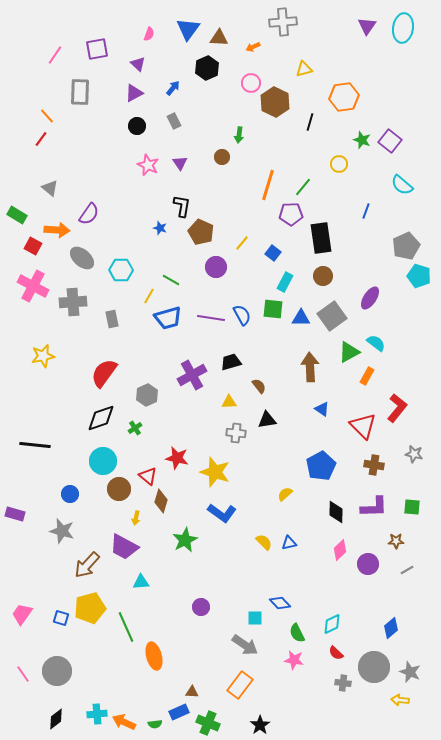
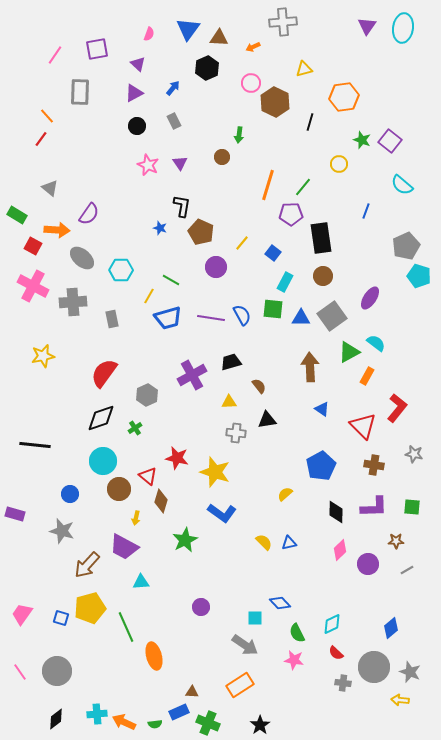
pink line at (23, 674): moved 3 px left, 2 px up
orange rectangle at (240, 685): rotated 20 degrees clockwise
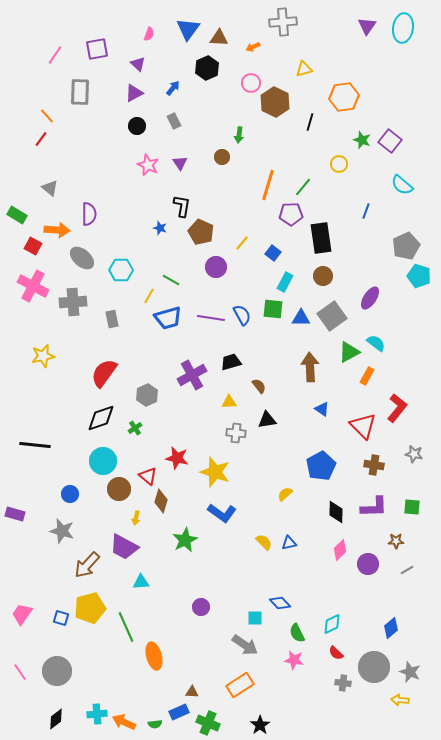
purple semicircle at (89, 214): rotated 35 degrees counterclockwise
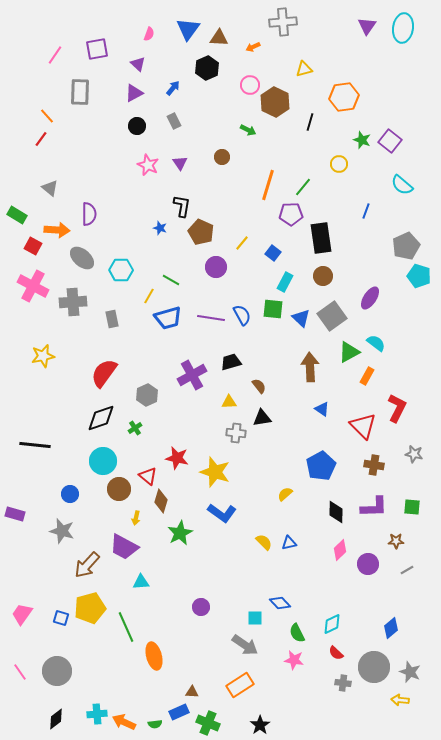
pink circle at (251, 83): moved 1 px left, 2 px down
green arrow at (239, 135): moved 9 px right, 5 px up; rotated 70 degrees counterclockwise
blue triangle at (301, 318): rotated 42 degrees clockwise
red L-shape at (397, 408): rotated 12 degrees counterclockwise
black triangle at (267, 420): moved 5 px left, 2 px up
green star at (185, 540): moved 5 px left, 7 px up
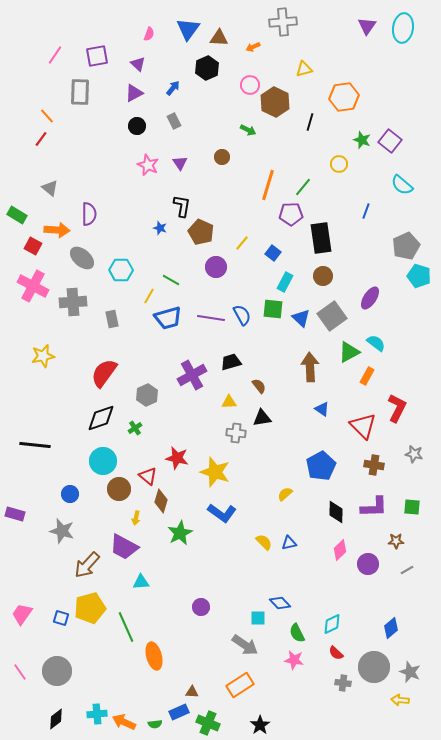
purple square at (97, 49): moved 7 px down
cyan square at (255, 618): moved 3 px right
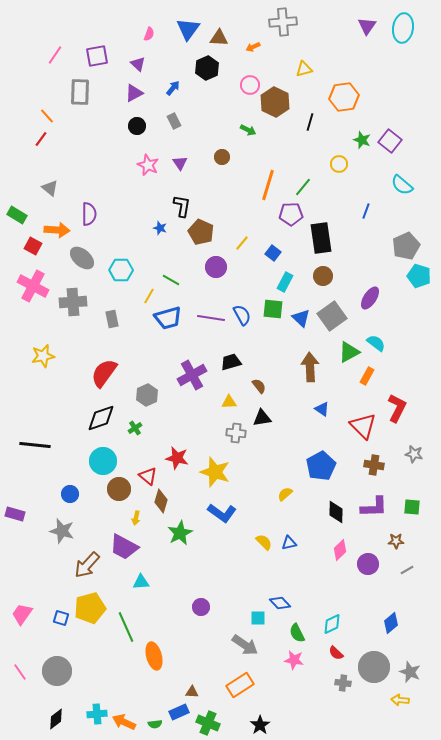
blue diamond at (391, 628): moved 5 px up
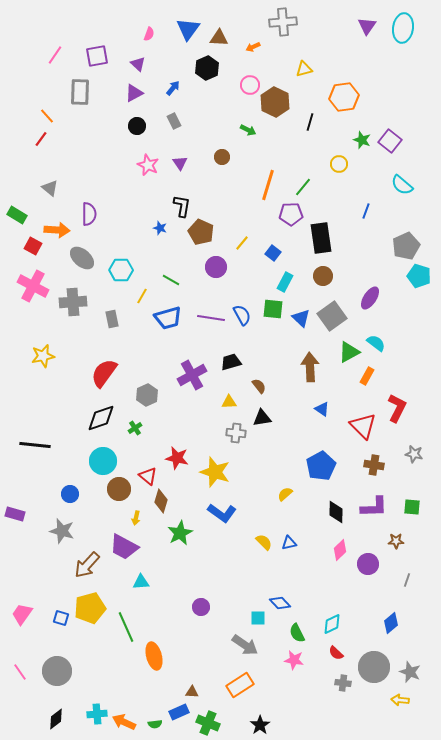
yellow line at (149, 296): moved 7 px left
gray line at (407, 570): moved 10 px down; rotated 40 degrees counterclockwise
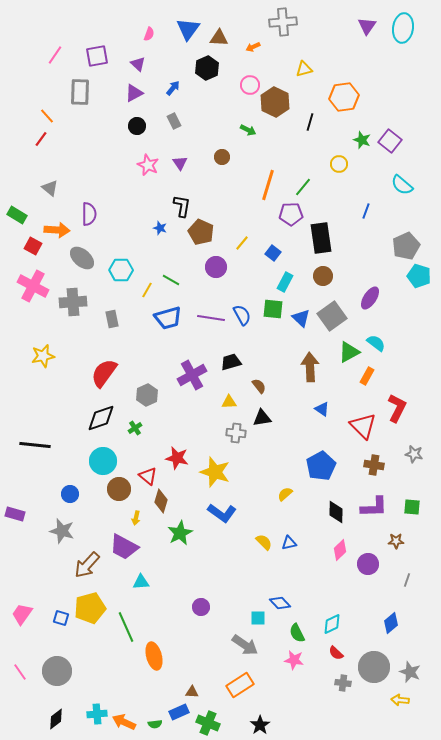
yellow line at (142, 296): moved 5 px right, 6 px up
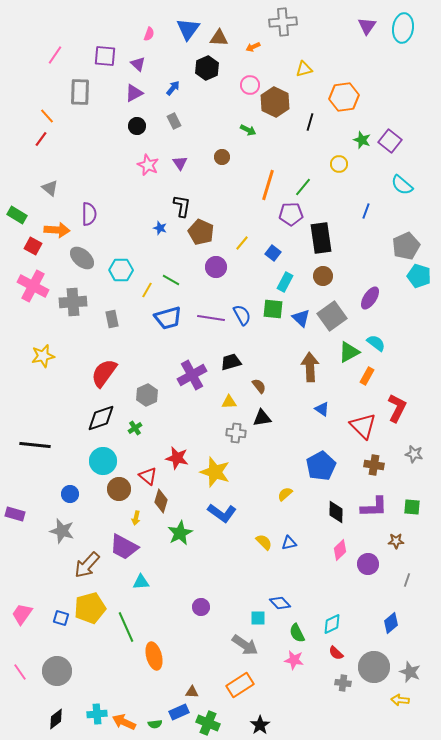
purple square at (97, 56): moved 8 px right; rotated 15 degrees clockwise
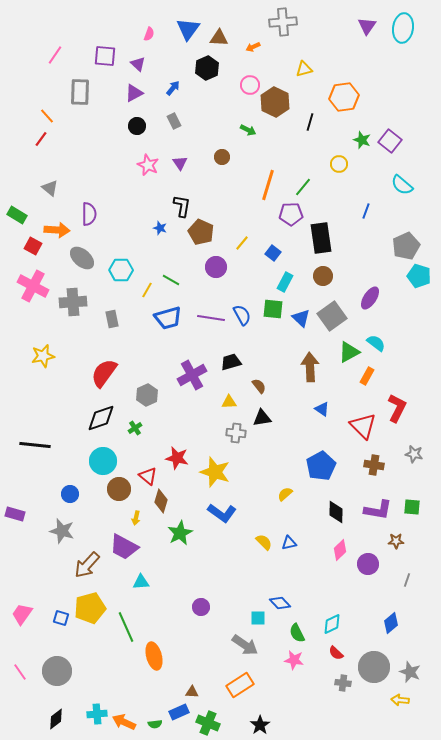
purple L-shape at (374, 507): moved 4 px right, 3 px down; rotated 12 degrees clockwise
